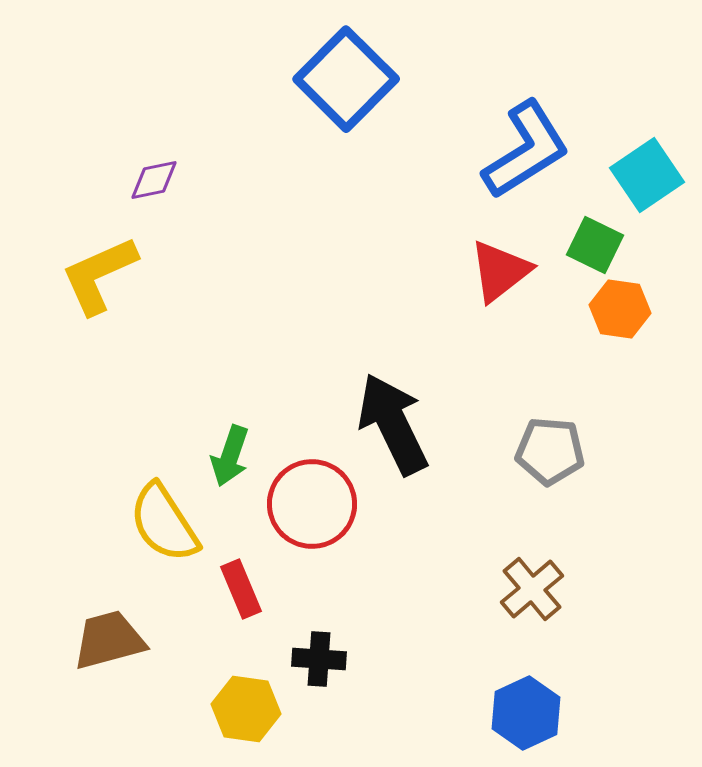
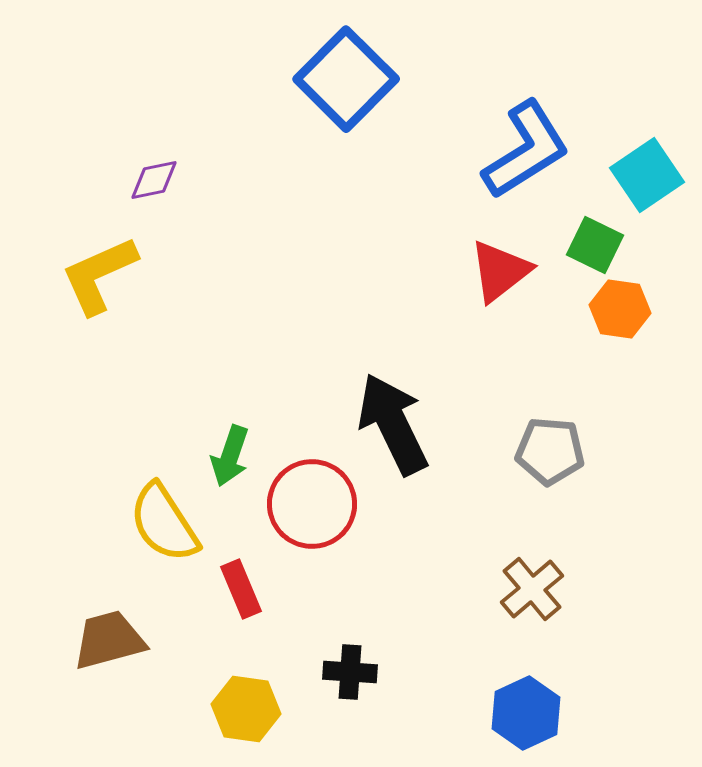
black cross: moved 31 px right, 13 px down
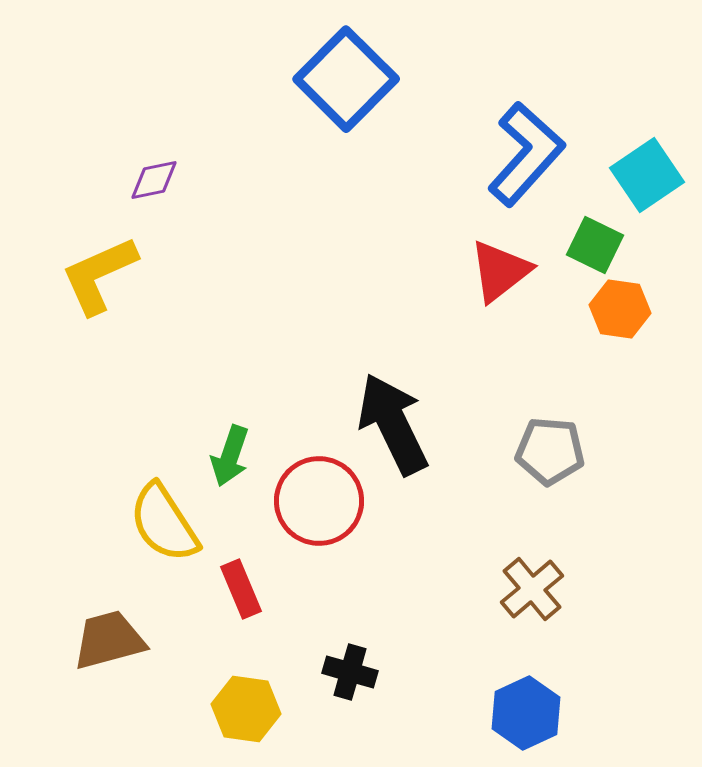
blue L-shape: moved 4 px down; rotated 16 degrees counterclockwise
red circle: moved 7 px right, 3 px up
black cross: rotated 12 degrees clockwise
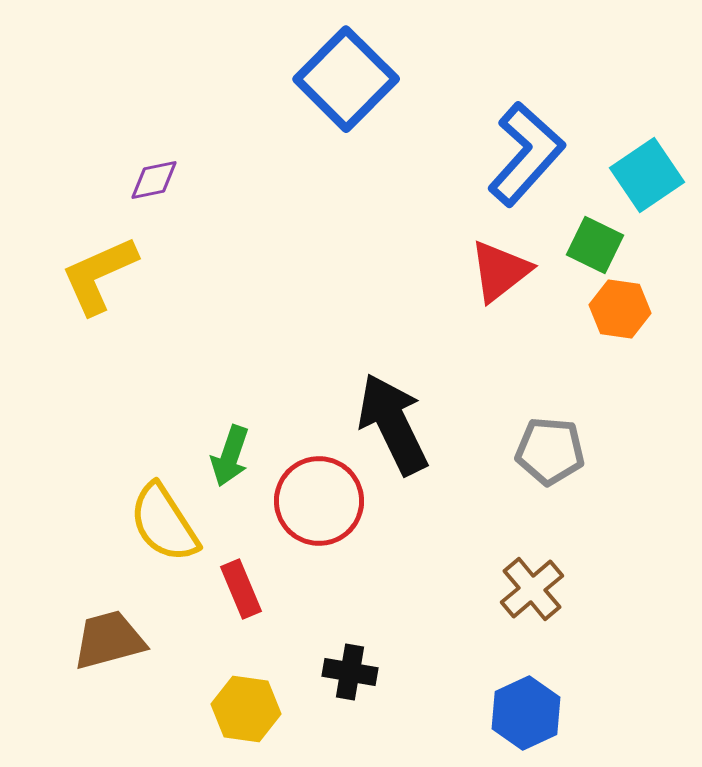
black cross: rotated 6 degrees counterclockwise
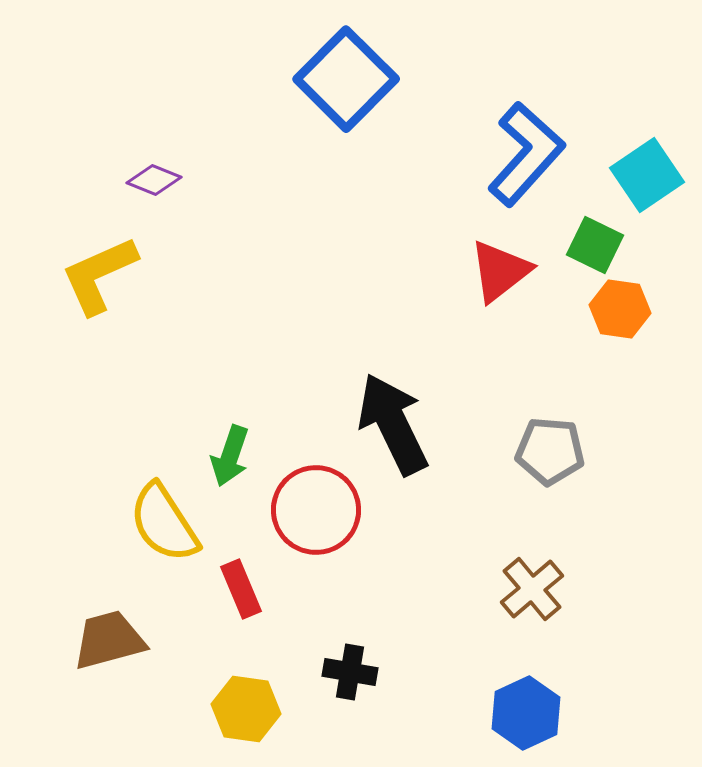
purple diamond: rotated 34 degrees clockwise
red circle: moved 3 px left, 9 px down
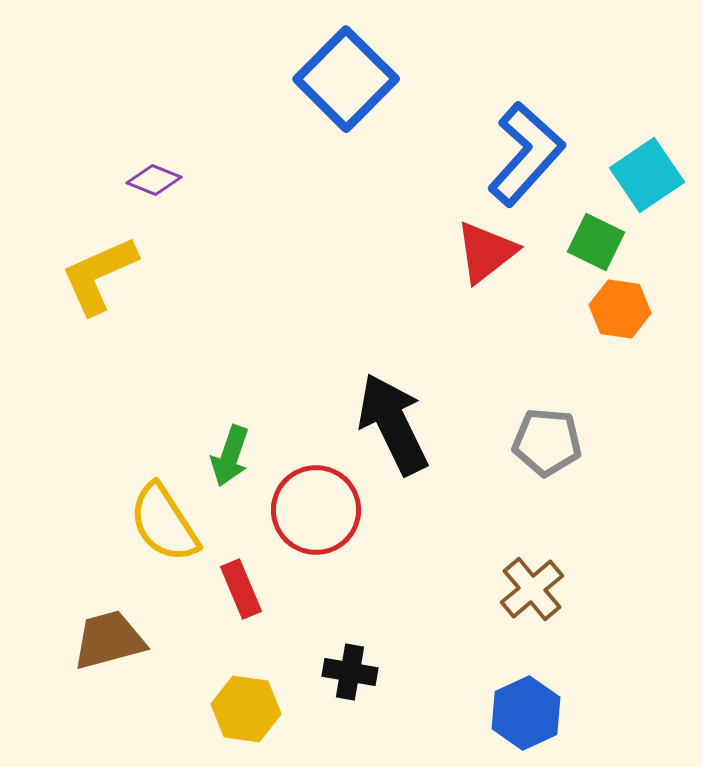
green square: moved 1 px right, 3 px up
red triangle: moved 14 px left, 19 px up
gray pentagon: moved 3 px left, 9 px up
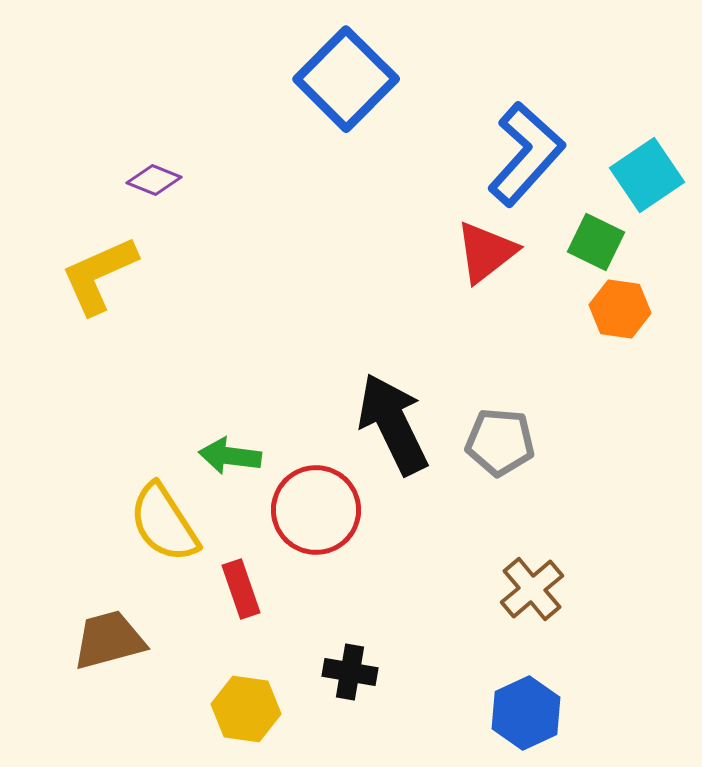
gray pentagon: moved 47 px left
green arrow: rotated 78 degrees clockwise
red rectangle: rotated 4 degrees clockwise
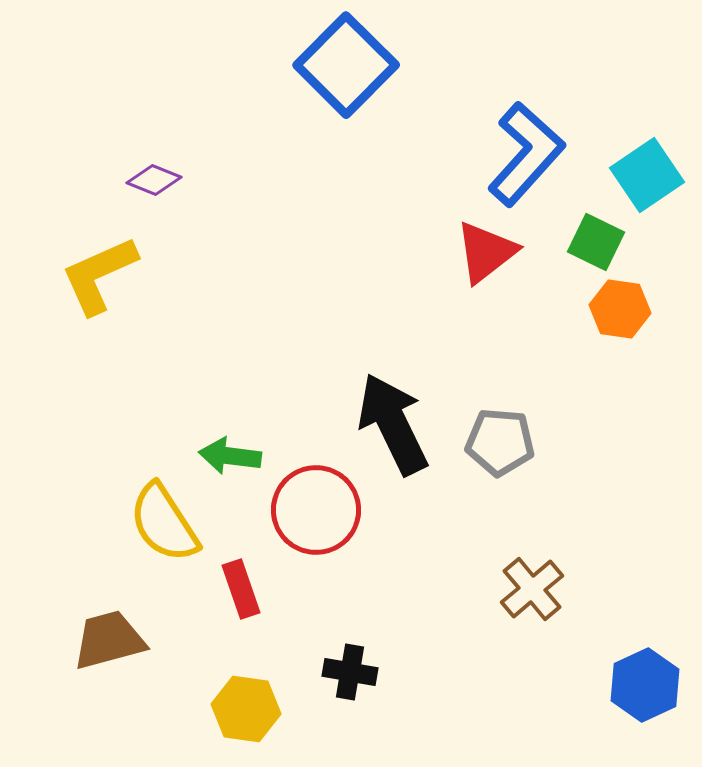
blue square: moved 14 px up
blue hexagon: moved 119 px right, 28 px up
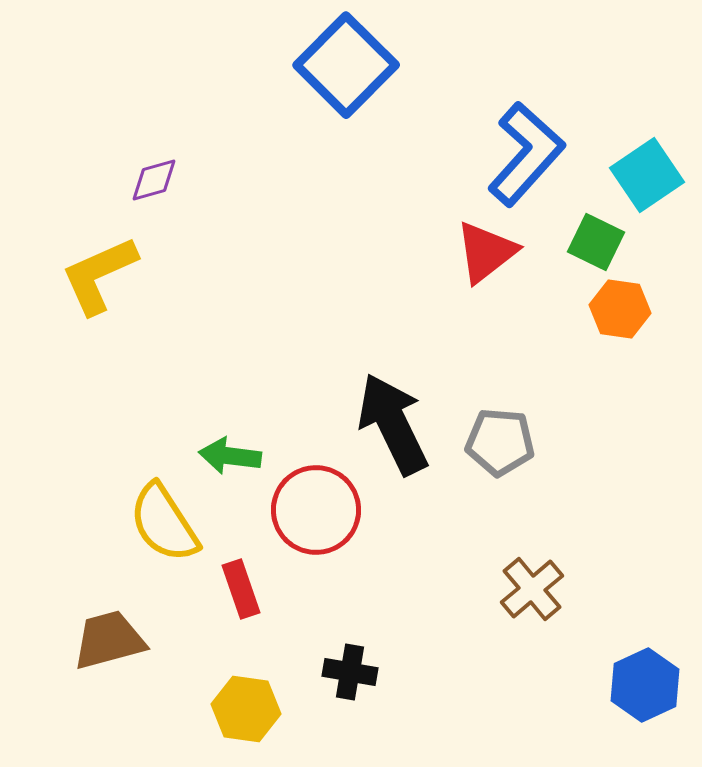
purple diamond: rotated 38 degrees counterclockwise
